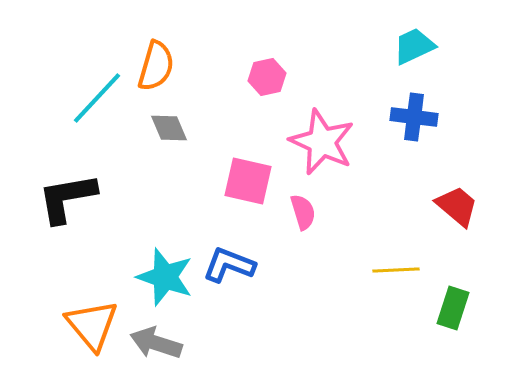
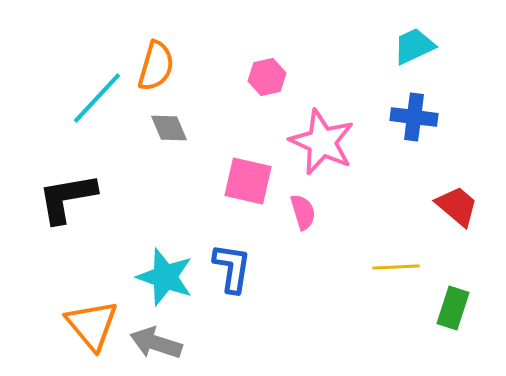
blue L-shape: moved 3 px right, 3 px down; rotated 78 degrees clockwise
yellow line: moved 3 px up
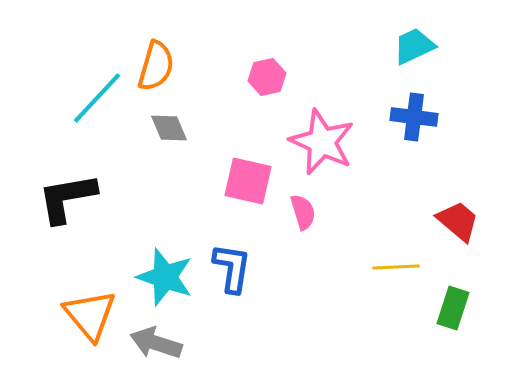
red trapezoid: moved 1 px right, 15 px down
orange triangle: moved 2 px left, 10 px up
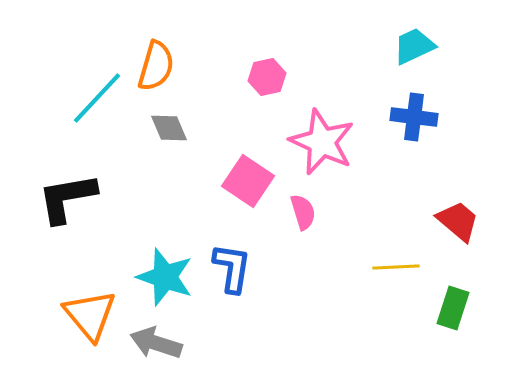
pink square: rotated 21 degrees clockwise
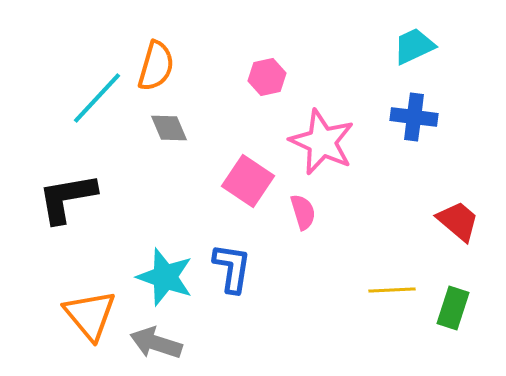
yellow line: moved 4 px left, 23 px down
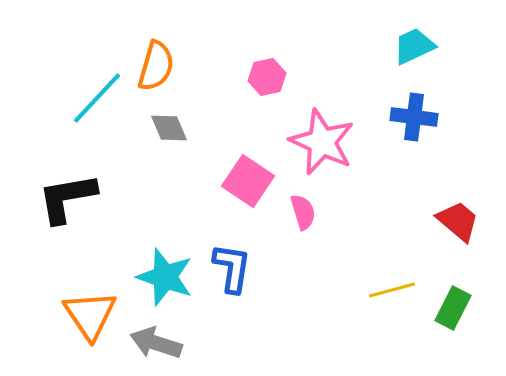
yellow line: rotated 12 degrees counterclockwise
green rectangle: rotated 9 degrees clockwise
orange triangle: rotated 6 degrees clockwise
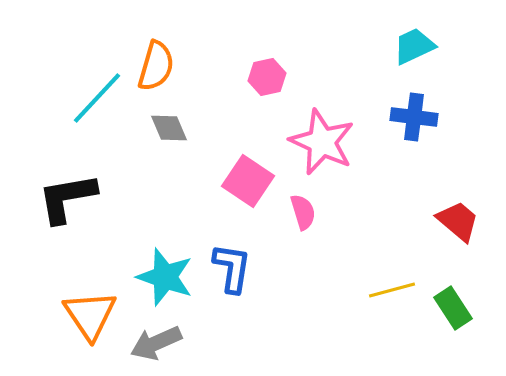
green rectangle: rotated 60 degrees counterclockwise
gray arrow: rotated 42 degrees counterclockwise
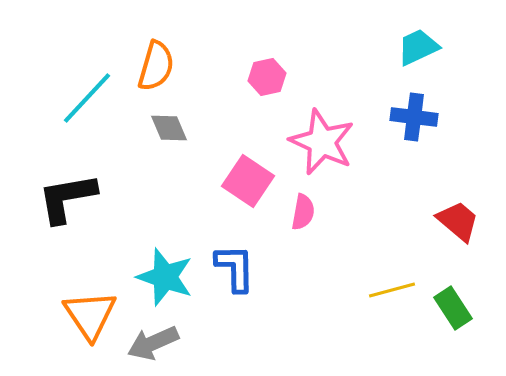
cyan trapezoid: moved 4 px right, 1 px down
cyan line: moved 10 px left
pink semicircle: rotated 27 degrees clockwise
blue L-shape: moved 3 px right; rotated 10 degrees counterclockwise
gray arrow: moved 3 px left
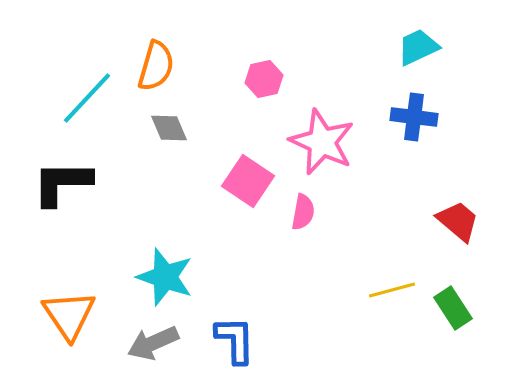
pink hexagon: moved 3 px left, 2 px down
black L-shape: moved 5 px left, 15 px up; rotated 10 degrees clockwise
blue L-shape: moved 72 px down
orange triangle: moved 21 px left
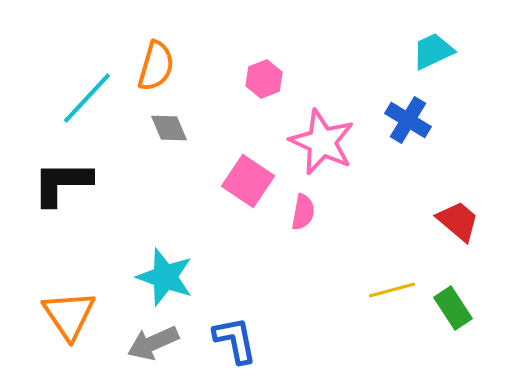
cyan trapezoid: moved 15 px right, 4 px down
pink hexagon: rotated 9 degrees counterclockwise
blue cross: moved 6 px left, 3 px down; rotated 24 degrees clockwise
blue L-shape: rotated 10 degrees counterclockwise
